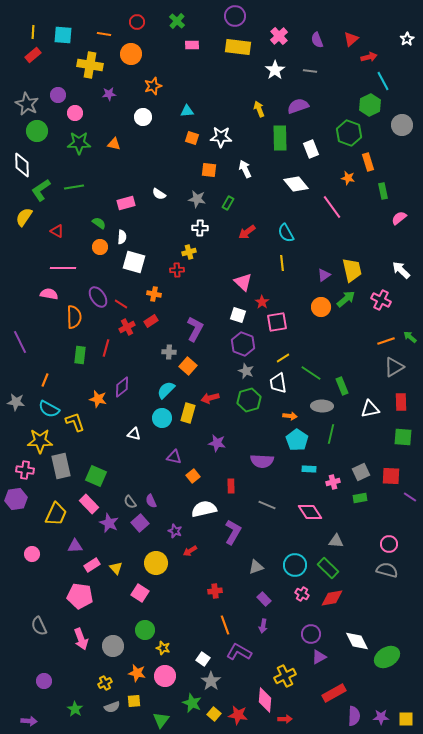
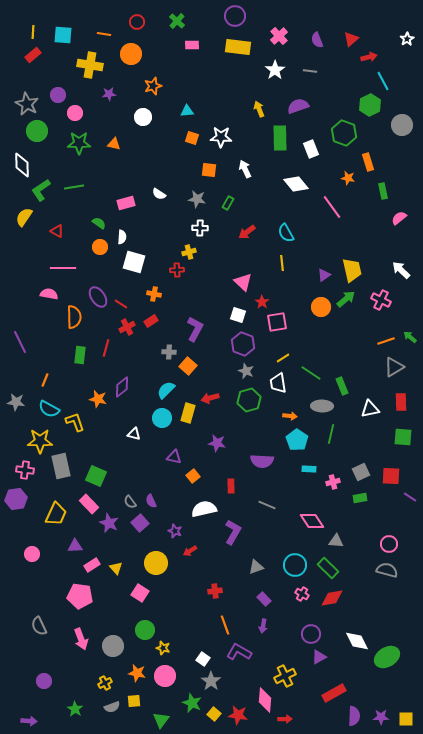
green hexagon at (349, 133): moved 5 px left
pink diamond at (310, 512): moved 2 px right, 9 px down
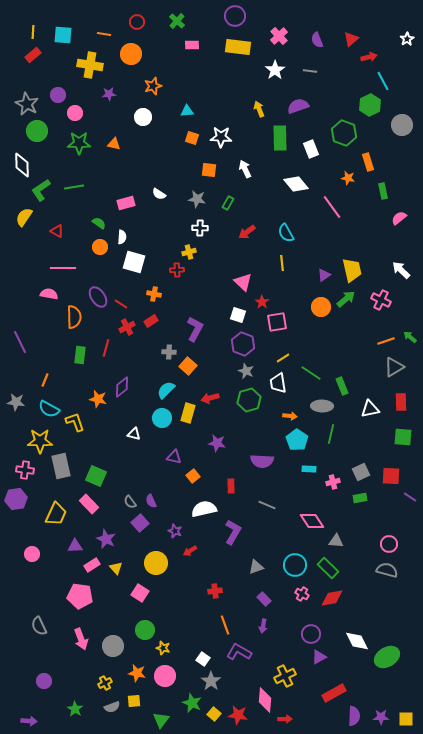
purple star at (109, 523): moved 3 px left, 16 px down
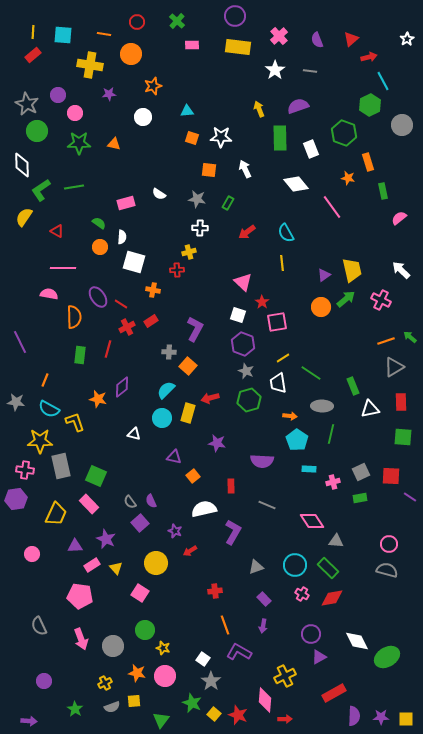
orange cross at (154, 294): moved 1 px left, 4 px up
red line at (106, 348): moved 2 px right, 1 px down
green rectangle at (342, 386): moved 11 px right
red star at (238, 715): rotated 12 degrees clockwise
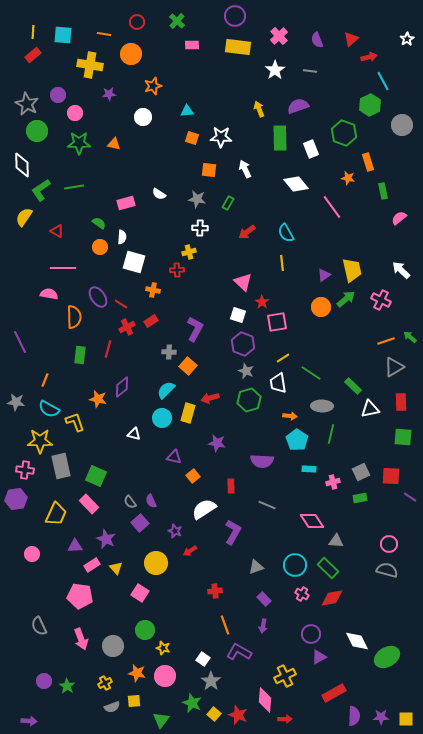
green rectangle at (353, 386): rotated 24 degrees counterclockwise
white semicircle at (204, 509): rotated 20 degrees counterclockwise
green star at (75, 709): moved 8 px left, 23 px up
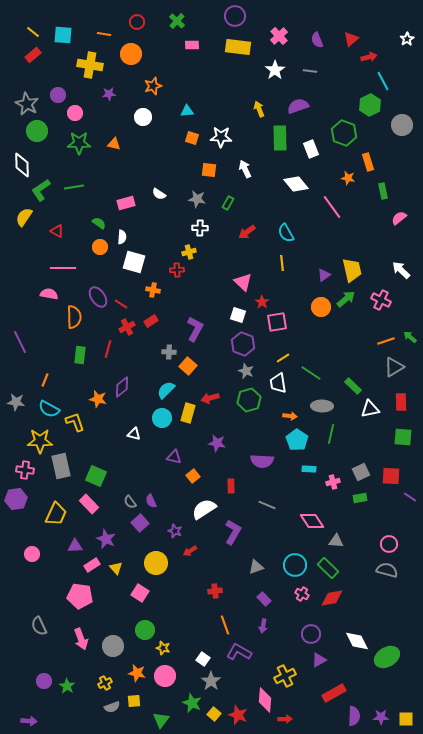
yellow line at (33, 32): rotated 56 degrees counterclockwise
purple triangle at (319, 657): moved 3 px down
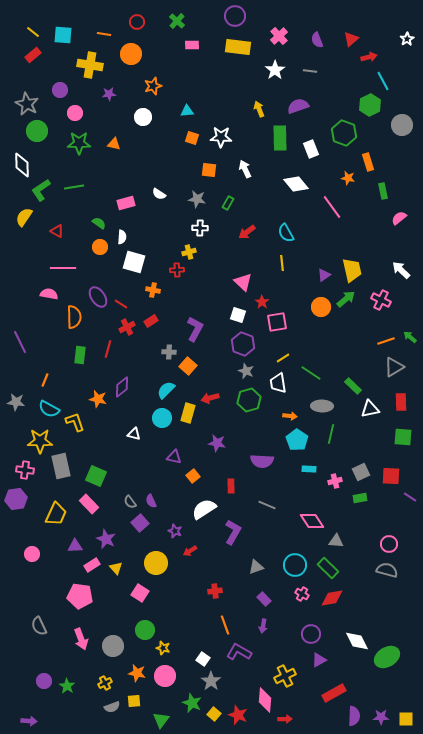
purple circle at (58, 95): moved 2 px right, 5 px up
pink cross at (333, 482): moved 2 px right, 1 px up
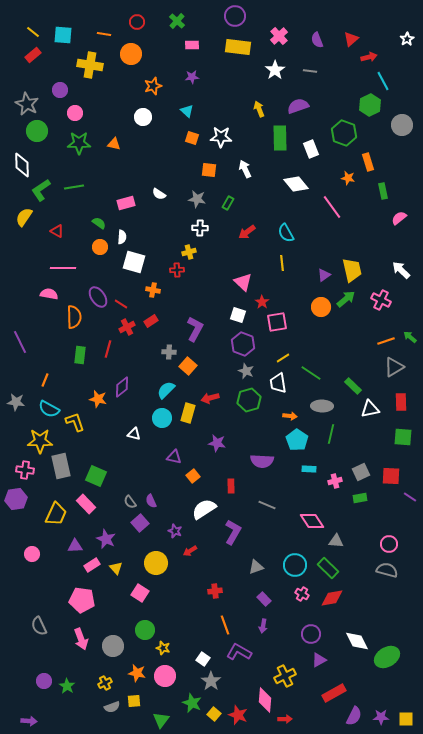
purple star at (109, 94): moved 83 px right, 17 px up
cyan triangle at (187, 111): rotated 48 degrees clockwise
pink rectangle at (89, 504): moved 3 px left
pink pentagon at (80, 596): moved 2 px right, 4 px down
purple semicircle at (354, 716): rotated 24 degrees clockwise
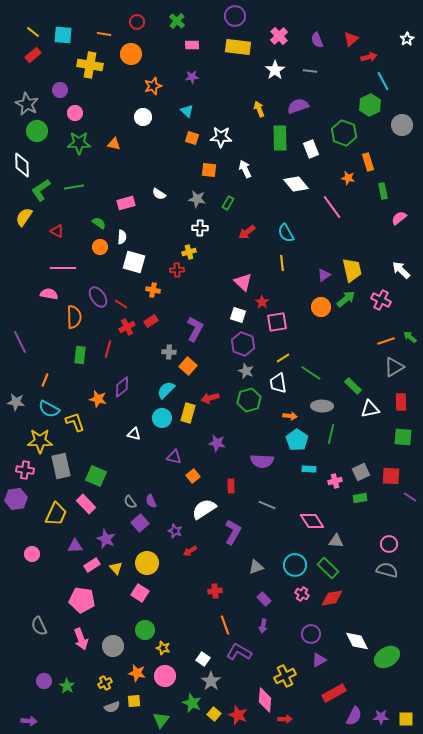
yellow circle at (156, 563): moved 9 px left
